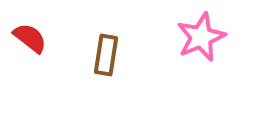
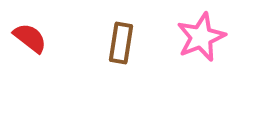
brown rectangle: moved 15 px right, 12 px up
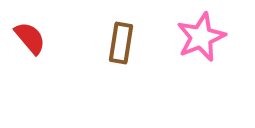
red semicircle: rotated 12 degrees clockwise
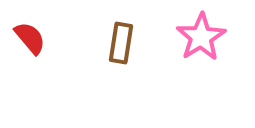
pink star: rotated 9 degrees counterclockwise
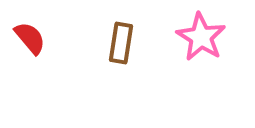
pink star: rotated 9 degrees counterclockwise
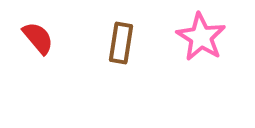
red semicircle: moved 8 px right
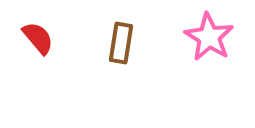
pink star: moved 8 px right
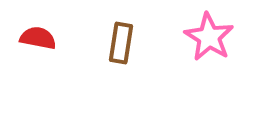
red semicircle: rotated 39 degrees counterclockwise
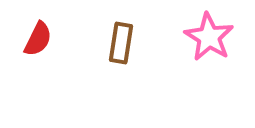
red semicircle: moved 1 px down; rotated 105 degrees clockwise
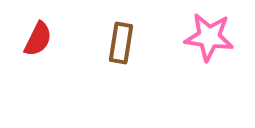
pink star: rotated 24 degrees counterclockwise
